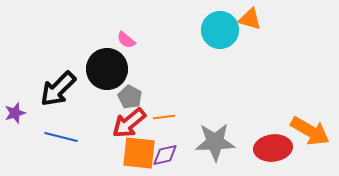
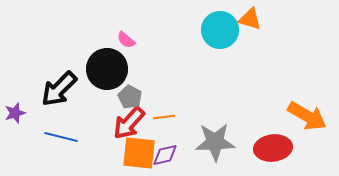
black arrow: moved 1 px right
red arrow: rotated 9 degrees counterclockwise
orange arrow: moved 3 px left, 15 px up
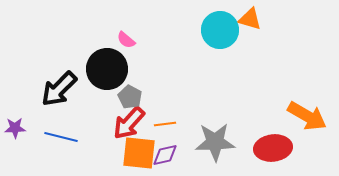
purple star: moved 15 px down; rotated 15 degrees clockwise
orange line: moved 1 px right, 7 px down
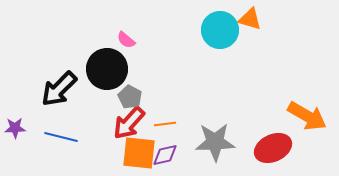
red ellipse: rotated 18 degrees counterclockwise
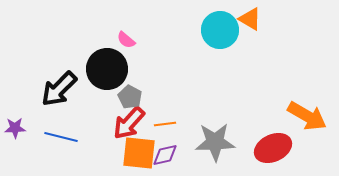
orange triangle: rotated 15 degrees clockwise
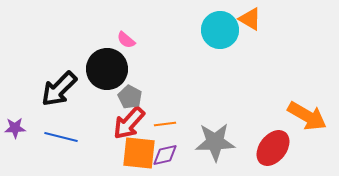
red ellipse: rotated 27 degrees counterclockwise
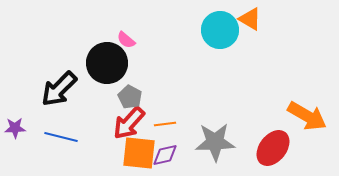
black circle: moved 6 px up
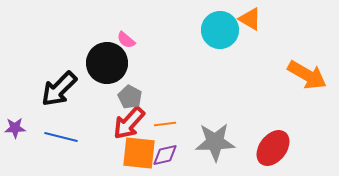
orange arrow: moved 41 px up
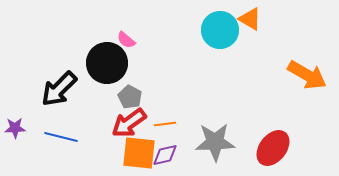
red arrow: rotated 12 degrees clockwise
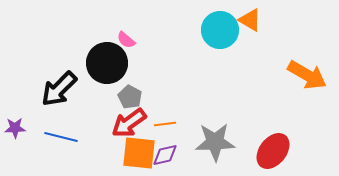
orange triangle: moved 1 px down
red ellipse: moved 3 px down
